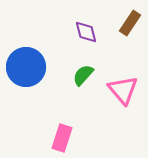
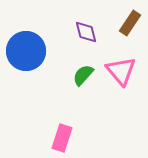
blue circle: moved 16 px up
pink triangle: moved 2 px left, 19 px up
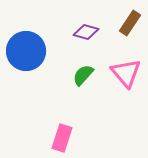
purple diamond: rotated 60 degrees counterclockwise
pink triangle: moved 5 px right, 2 px down
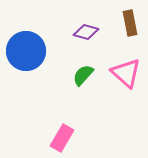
brown rectangle: rotated 45 degrees counterclockwise
pink triangle: rotated 8 degrees counterclockwise
pink rectangle: rotated 12 degrees clockwise
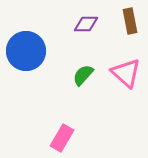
brown rectangle: moved 2 px up
purple diamond: moved 8 px up; rotated 15 degrees counterclockwise
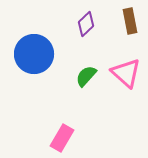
purple diamond: rotated 45 degrees counterclockwise
blue circle: moved 8 px right, 3 px down
green semicircle: moved 3 px right, 1 px down
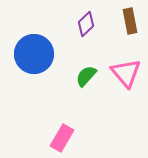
pink triangle: rotated 8 degrees clockwise
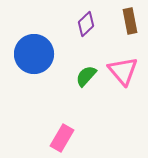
pink triangle: moved 3 px left, 2 px up
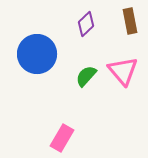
blue circle: moved 3 px right
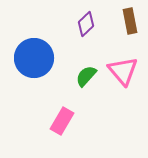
blue circle: moved 3 px left, 4 px down
pink rectangle: moved 17 px up
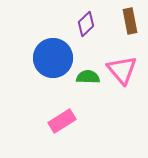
blue circle: moved 19 px right
pink triangle: moved 1 px left, 1 px up
green semicircle: moved 2 px right, 1 px down; rotated 50 degrees clockwise
pink rectangle: rotated 28 degrees clockwise
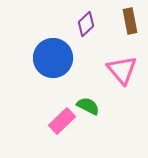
green semicircle: moved 29 px down; rotated 25 degrees clockwise
pink rectangle: rotated 12 degrees counterclockwise
